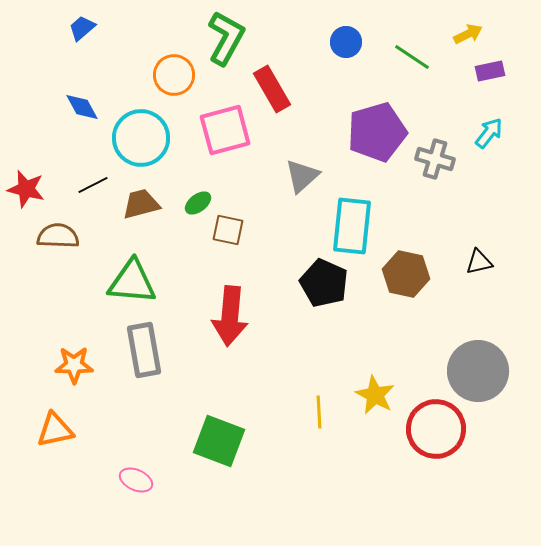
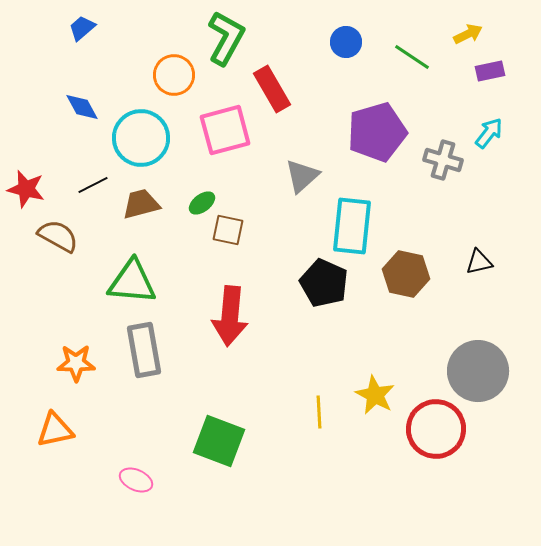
gray cross: moved 8 px right, 1 px down
green ellipse: moved 4 px right
brown semicircle: rotated 27 degrees clockwise
orange star: moved 2 px right, 2 px up
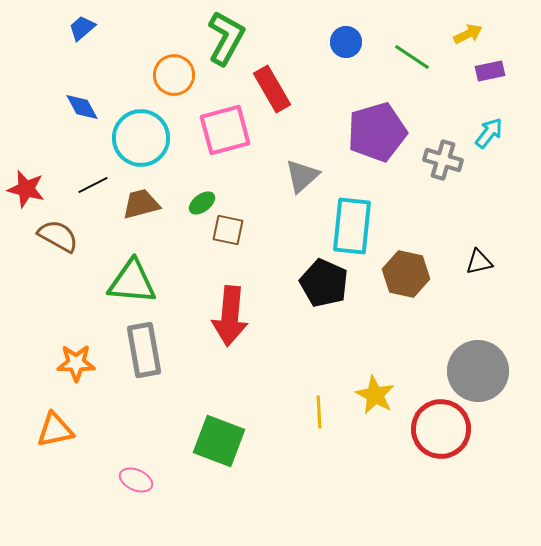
red circle: moved 5 px right
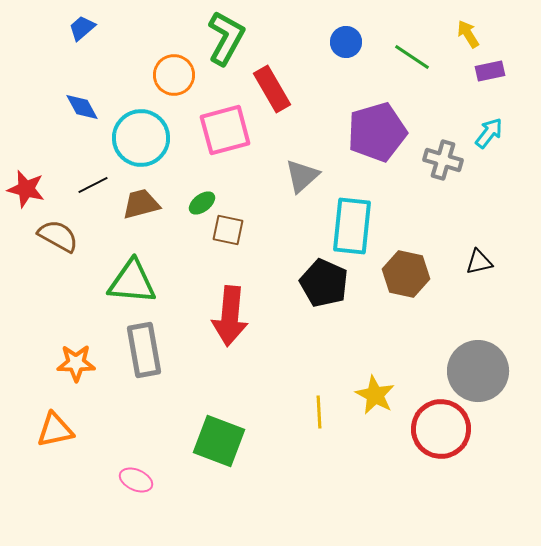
yellow arrow: rotated 96 degrees counterclockwise
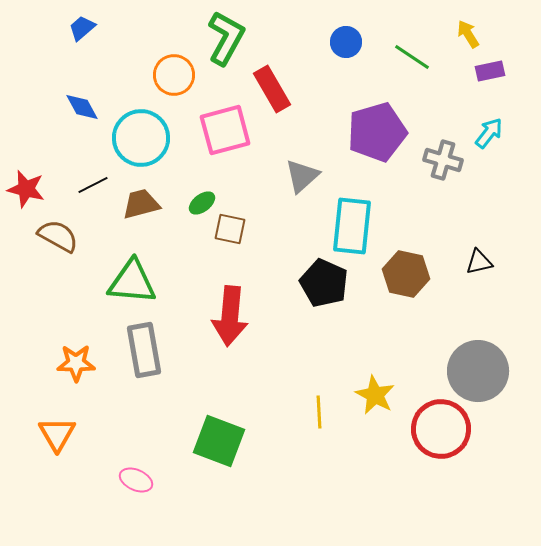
brown square: moved 2 px right, 1 px up
orange triangle: moved 2 px right, 4 px down; rotated 48 degrees counterclockwise
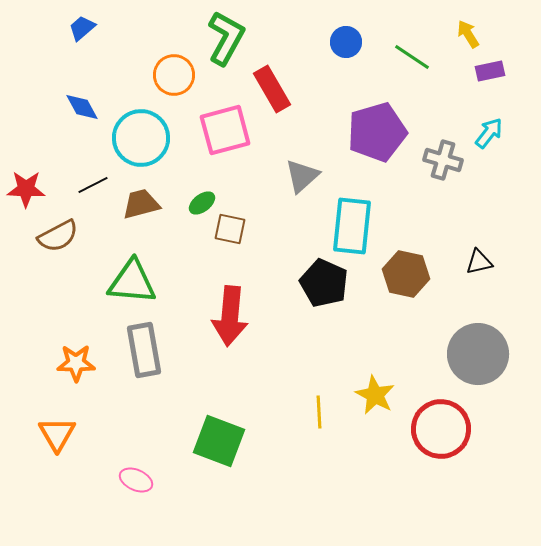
red star: rotated 12 degrees counterclockwise
brown semicircle: rotated 123 degrees clockwise
gray circle: moved 17 px up
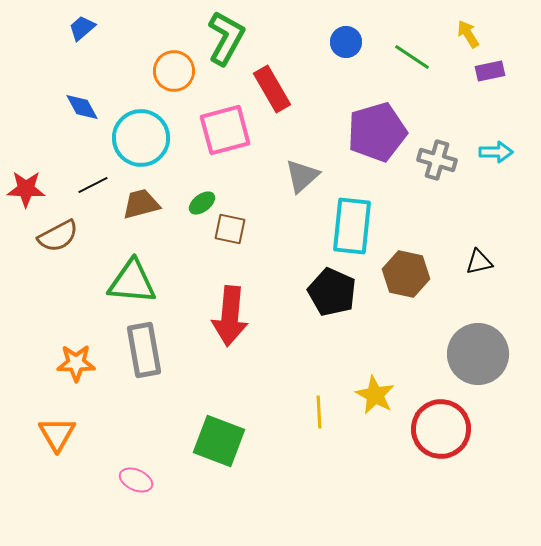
orange circle: moved 4 px up
cyan arrow: moved 7 px right, 19 px down; rotated 52 degrees clockwise
gray cross: moved 6 px left
black pentagon: moved 8 px right, 9 px down
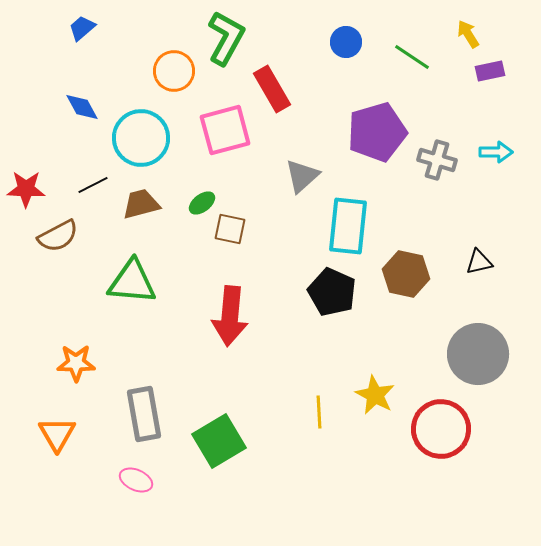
cyan rectangle: moved 4 px left
gray rectangle: moved 64 px down
green square: rotated 38 degrees clockwise
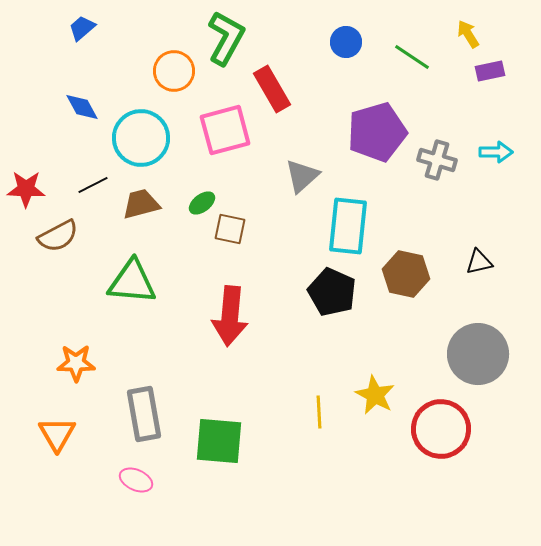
green square: rotated 36 degrees clockwise
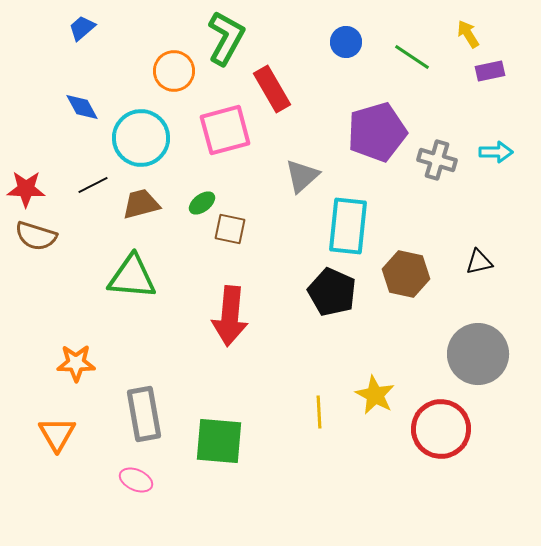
brown semicircle: moved 22 px left; rotated 45 degrees clockwise
green triangle: moved 5 px up
